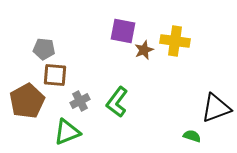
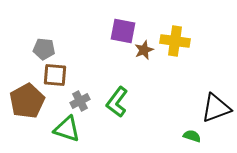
green triangle: moved 3 px up; rotated 40 degrees clockwise
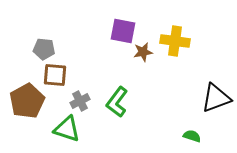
brown star: moved 1 px left, 2 px down; rotated 12 degrees clockwise
black triangle: moved 10 px up
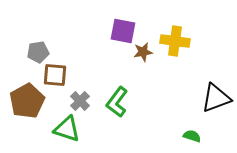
gray pentagon: moved 6 px left, 3 px down; rotated 15 degrees counterclockwise
gray cross: rotated 18 degrees counterclockwise
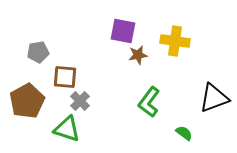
brown star: moved 5 px left, 3 px down
brown square: moved 10 px right, 2 px down
black triangle: moved 2 px left
green L-shape: moved 32 px right
green semicircle: moved 8 px left, 3 px up; rotated 18 degrees clockwise
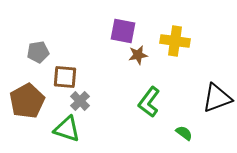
black triangle: moved 3 px right
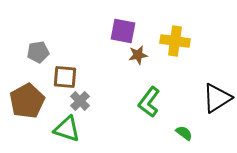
black triangle: rotated 12 degrees counterclockwise
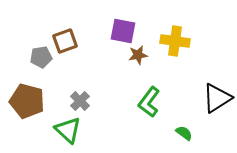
gray pentagon: moved 3 px right, 5 px down
brown square: moved 36 px up; rotated 25 degrees counterclockwise
brown pentagon: rotated 28 degrees counterclockwise
green triangle: moved 1 px right, 1 px down; rotated 24 degrees clockwise
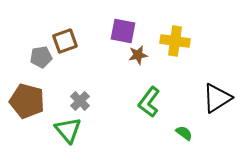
green triangle: rotated 8 degrees clockwise
